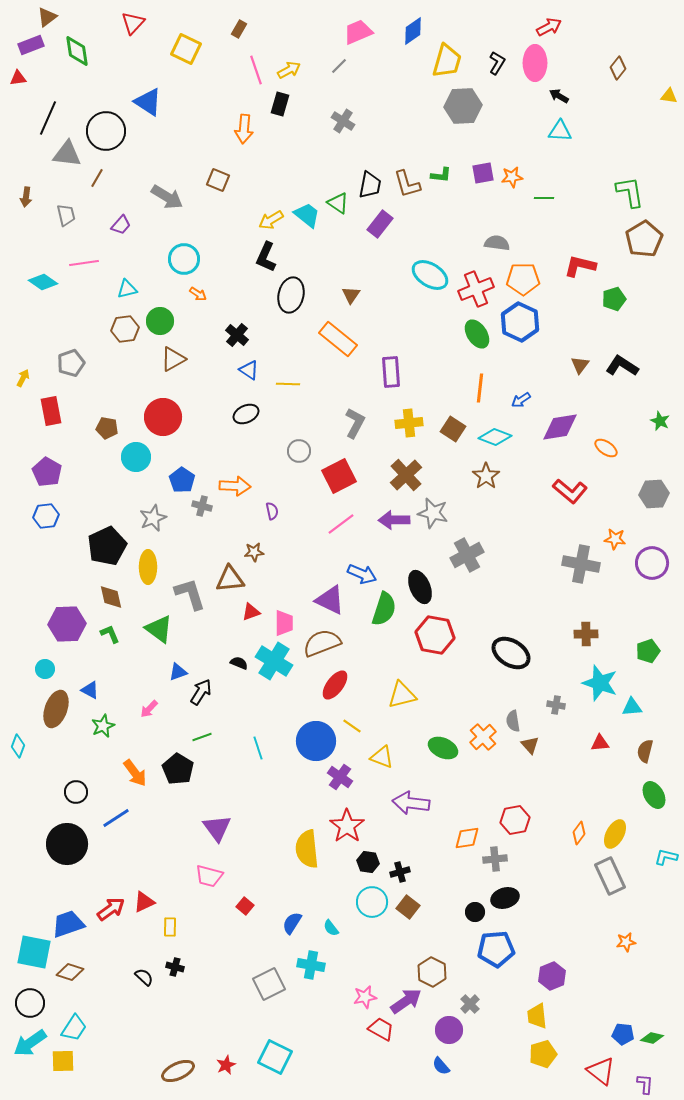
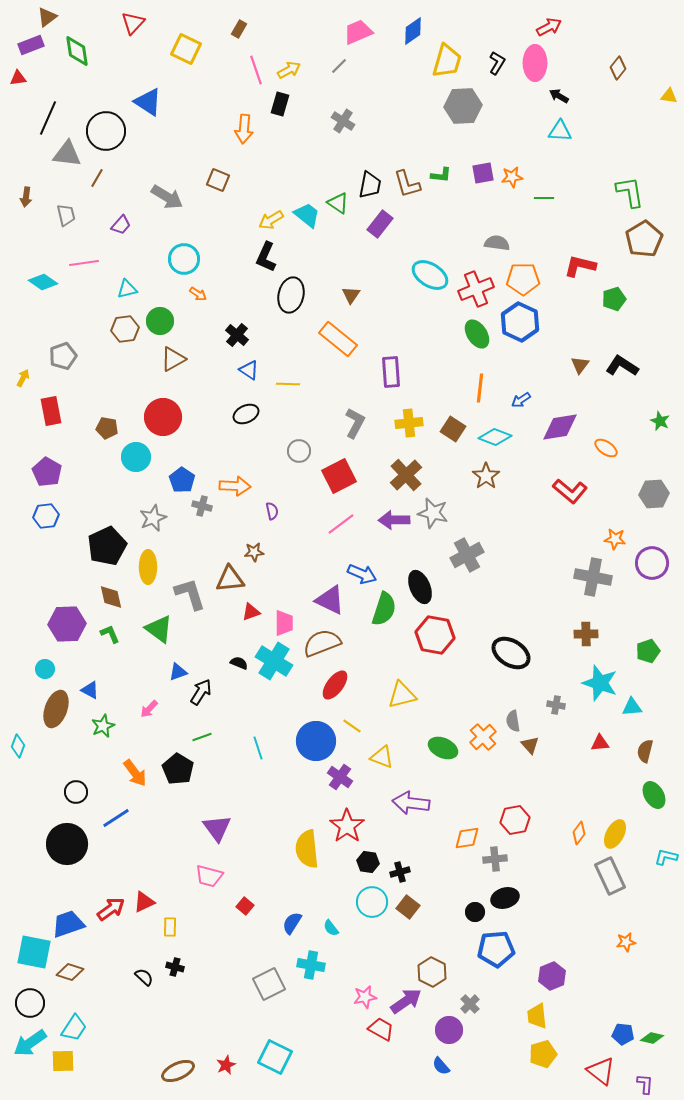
gray pentagon at (71, 363): moved 8 px left, 7 px up
gray cross at (581, 564): moved 12 px right, 13 px down
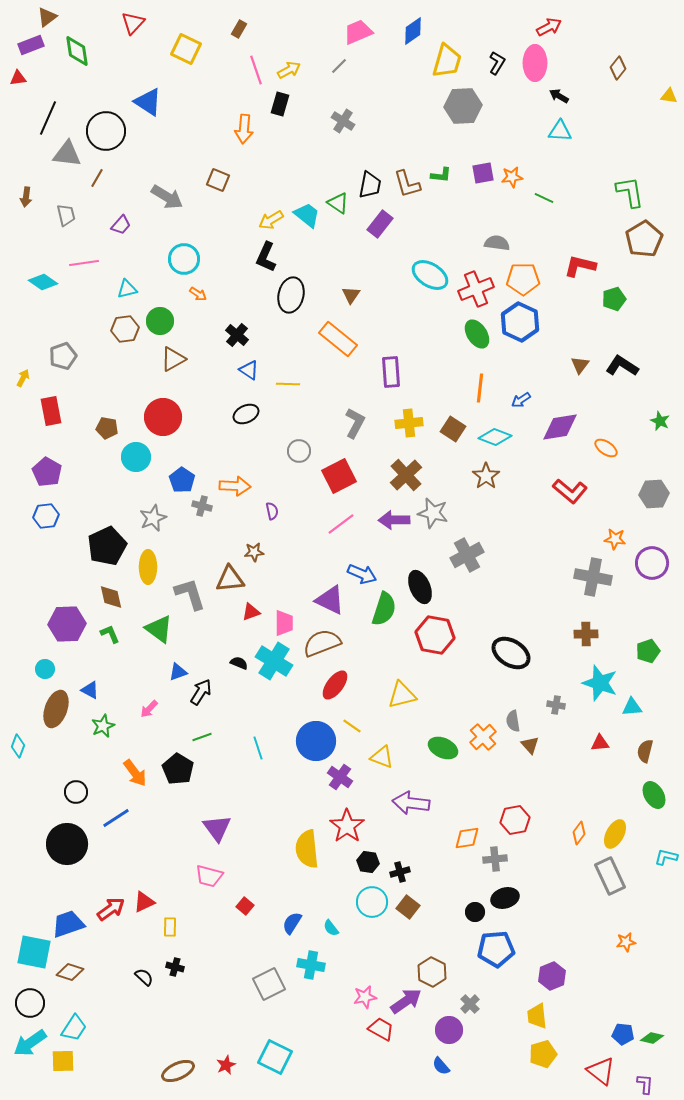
green line at (544, 198): rotated 24 degrees clockwise
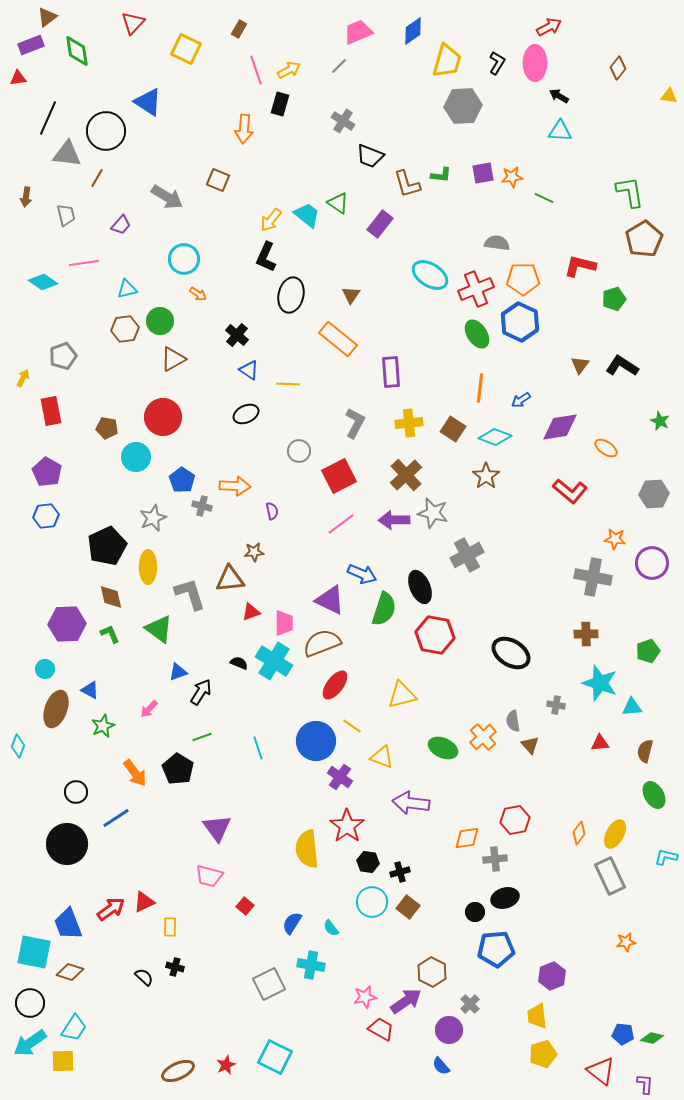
black trapezoid at (370, 185): moved 29 px up; rotated 100 degrees clockwise
yellow arrow at (271, 220): rotated 20 degrees counterclockwise
blue trapezoid at (68, 924): rotated 92 degrees counterclockwise
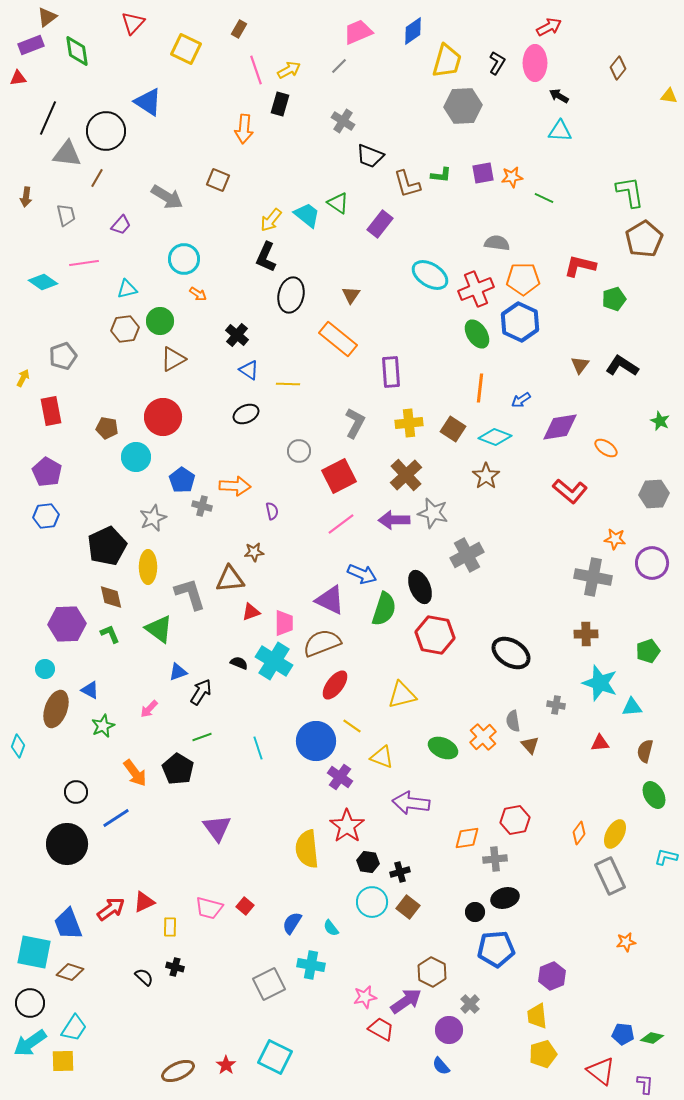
pink trapezoid at (209, 876): moved 32 px down
red star at (226, 1065): rotated 12 degrees counterclockwise
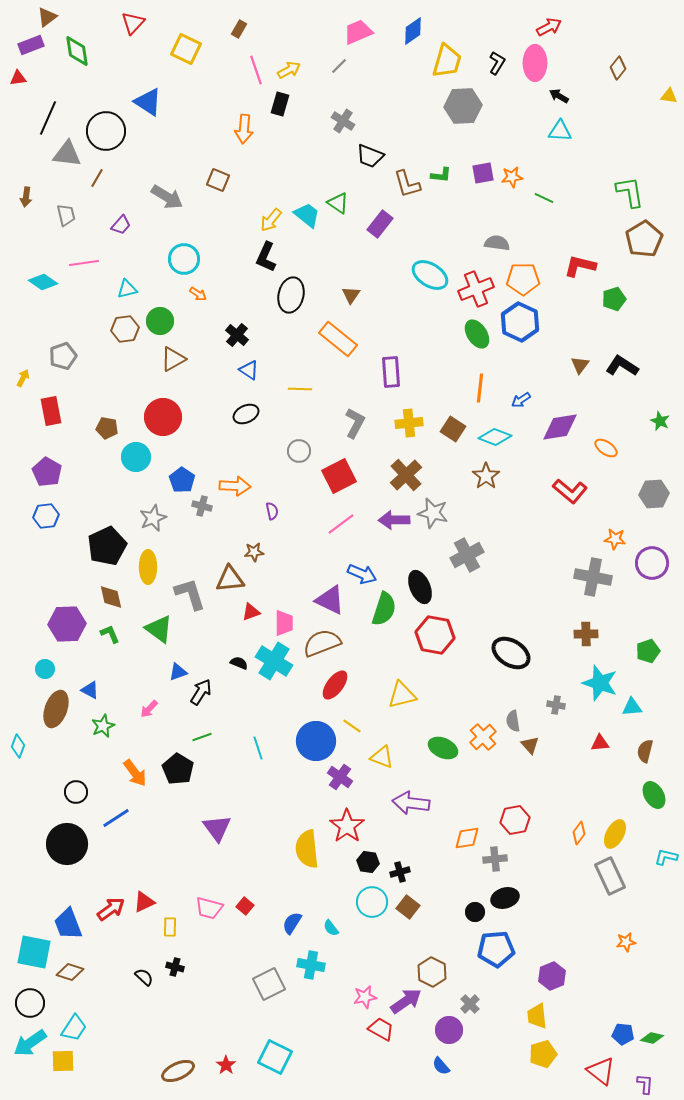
yellow line at (288, 384): moved 12 px right, 5 px down
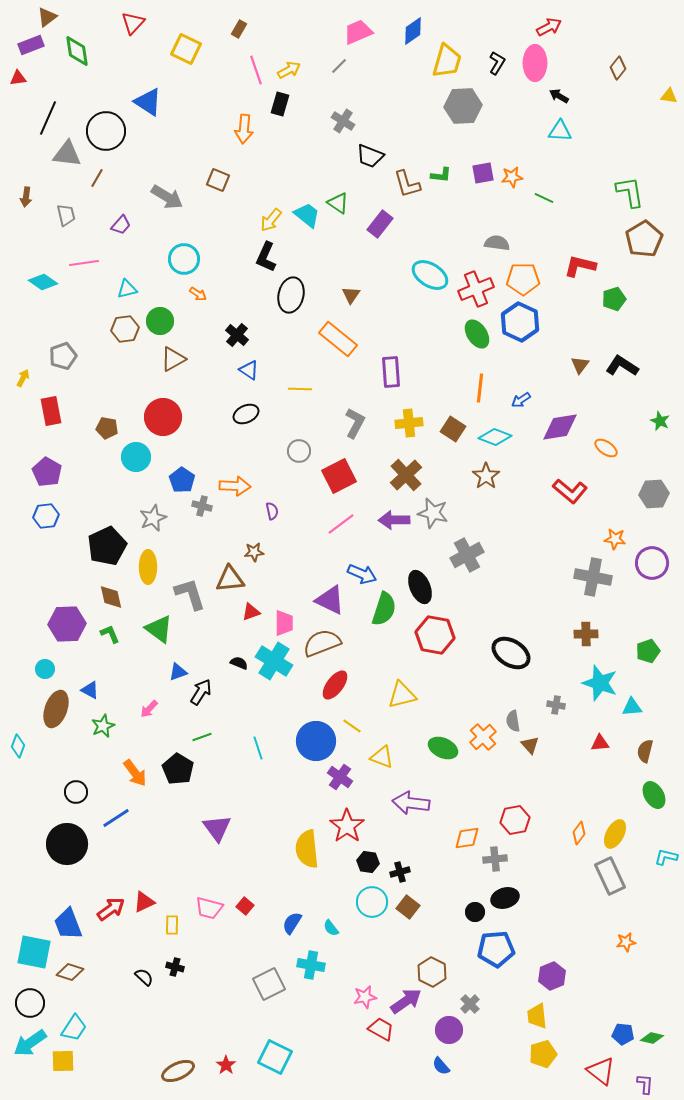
yellow rectangle at (170, 927): moved 2 px right, 2 px up
